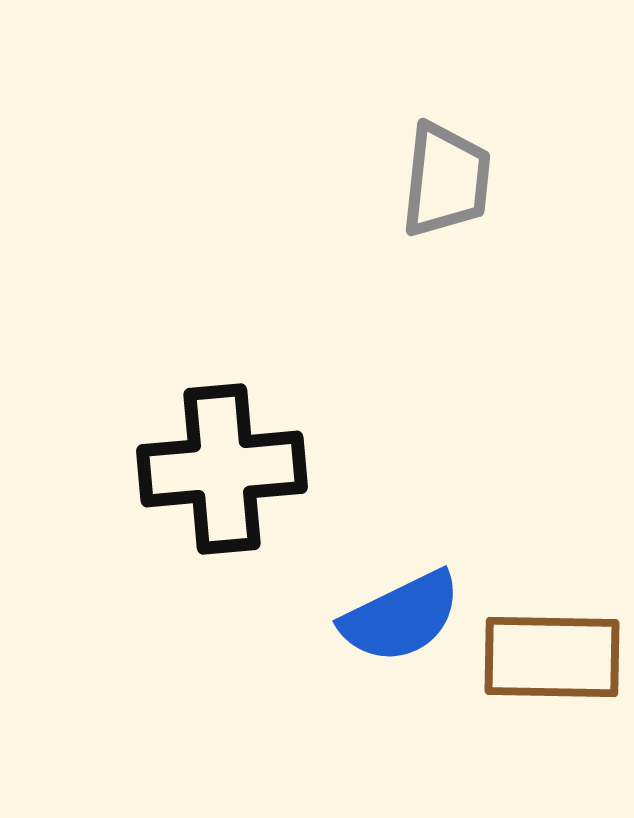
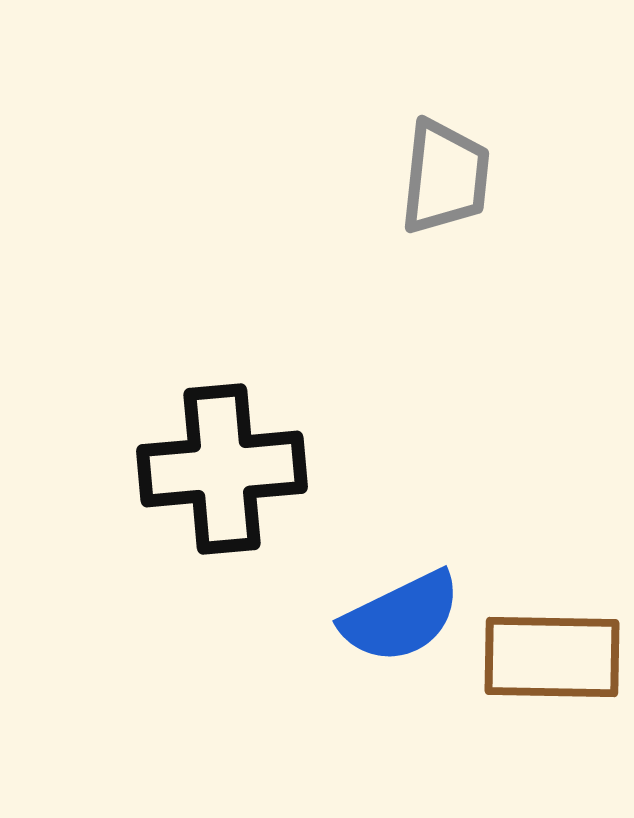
gray trapezoid: moved 1 px left, 3 px up
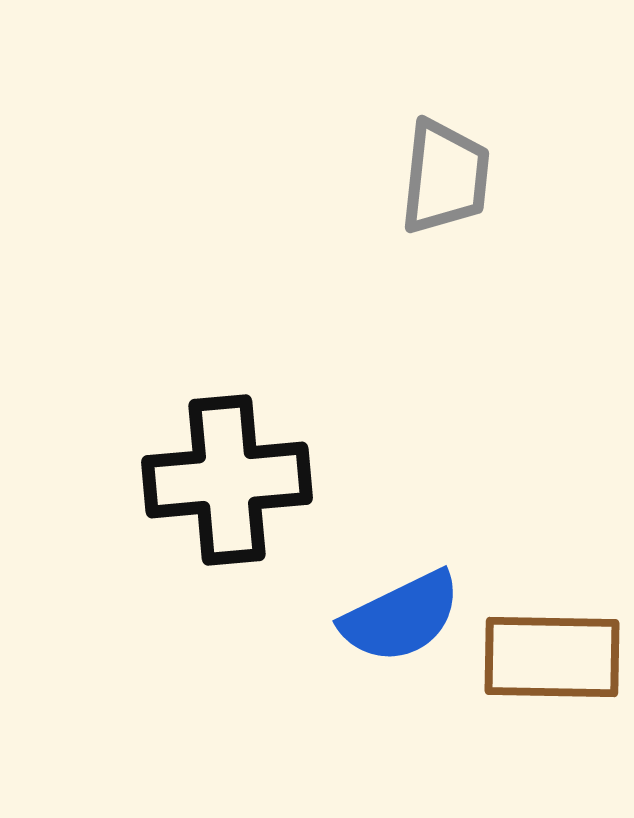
black cross: moved 5 px right, 11 px down
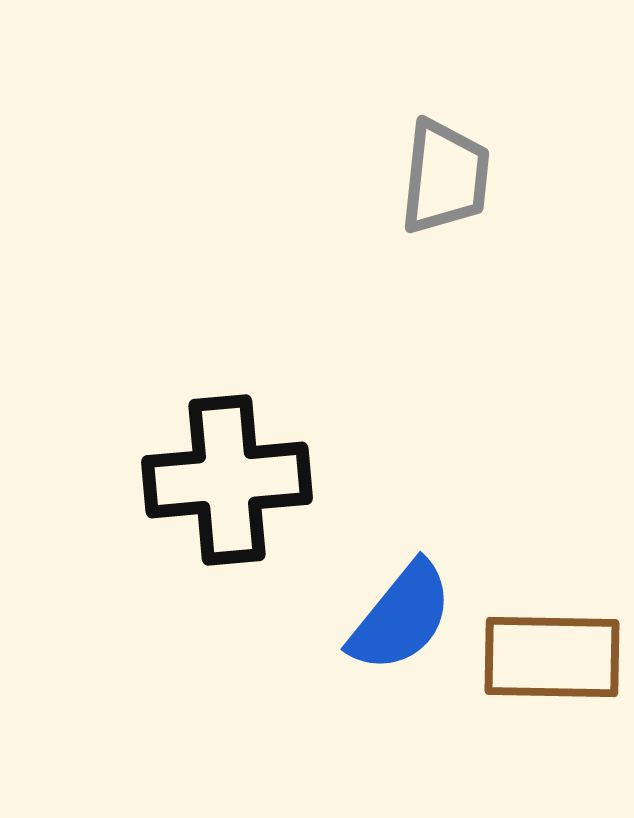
blue semicircle: rotated 25 degrees counterclockwise
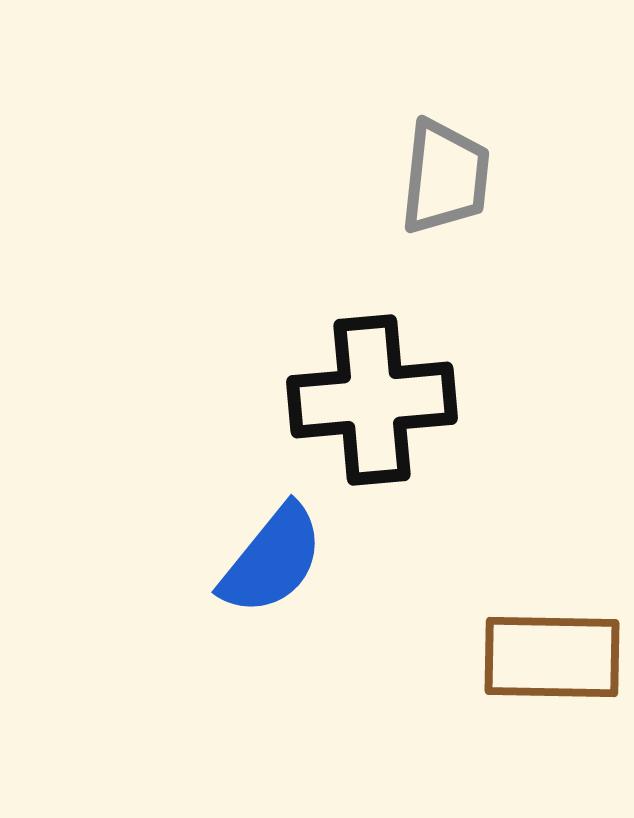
black cross: moved 145 px right, 80 px up
blue semicircle: moved 129 px left, 57 px up
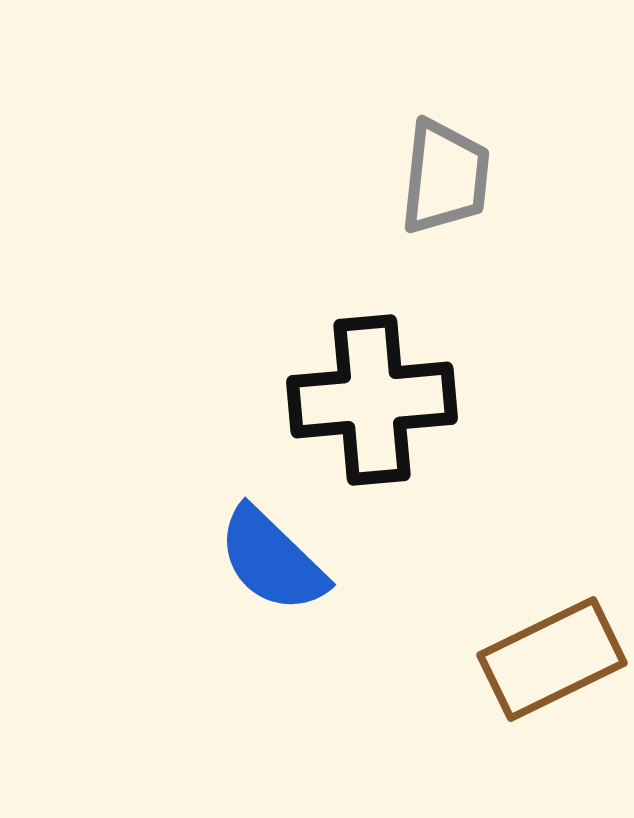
blue semicircle: rotated 95 degrees clockwise
brown rectangle: moved 2 px down; rotated 27 degrees counterclockwise
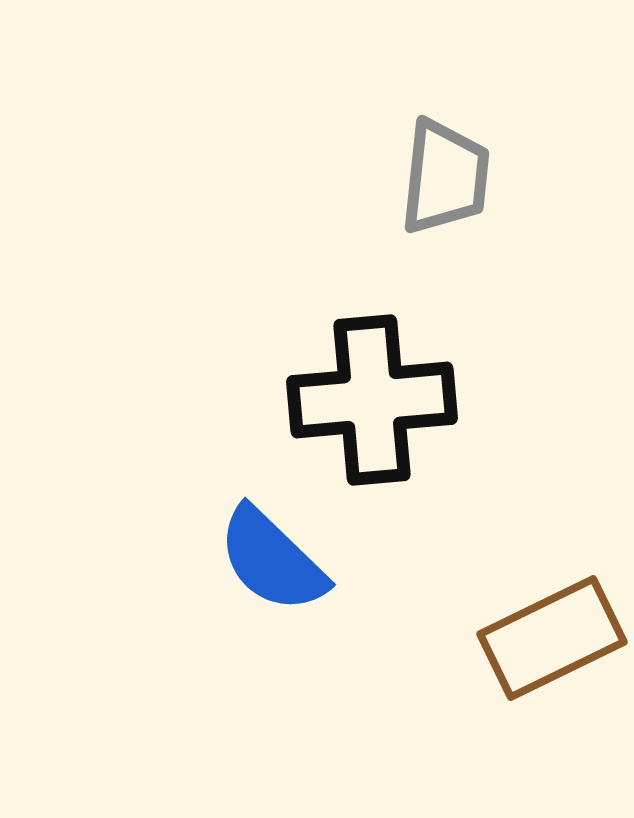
brown rectangle: moved 21 px up
